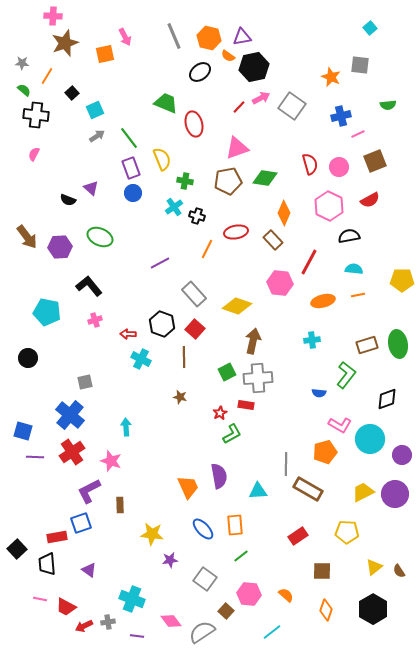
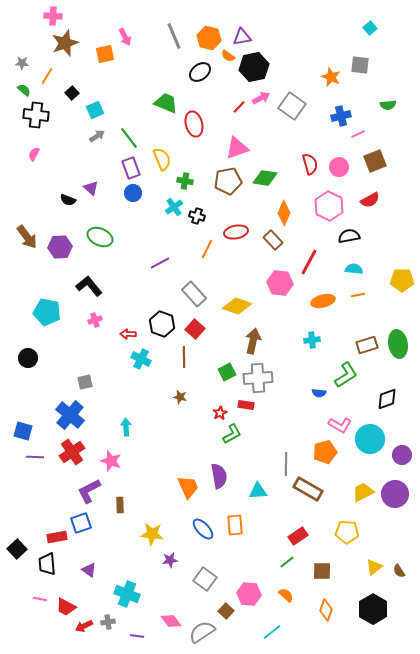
green L-shape at (346, 375): rotated 20 degrees clockwise
green line at (241, 556): moved 46 px right, 6 px down
cyan cross at (132, 599): moved 5 px left, 5 px up
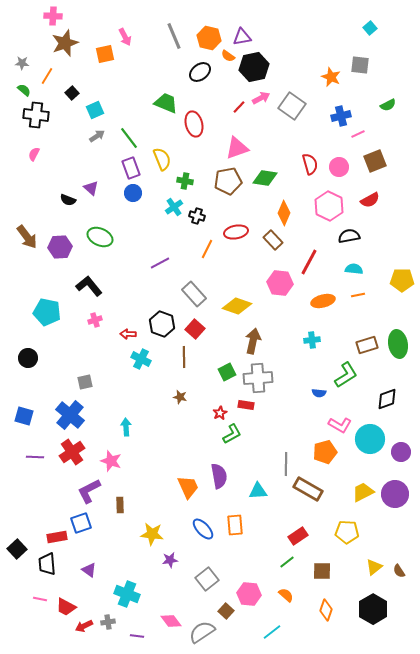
green semicircle at (388, 105): rotated 21 degrees counterclockwise
blue square at (23, 431): moved 1 px right, 15 px up
purple circle at (402, 455): moved 1 px left, 3 px up
gray square at (205, 579): moved 2 px right; rotated 15 degrees clockwise
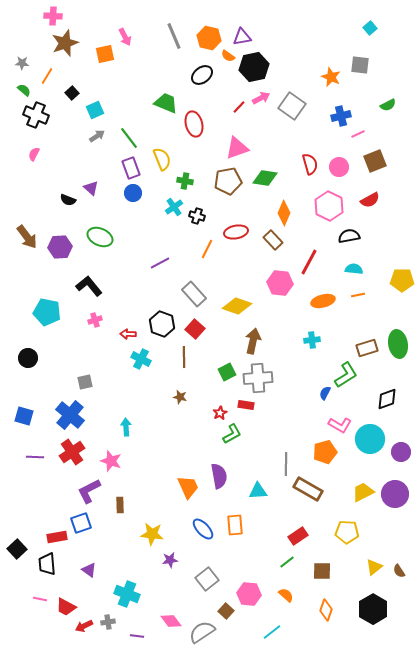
black ellipse at (200, 72): moved 2 px right, 3 px down
black cross at (36, 115): rotated 15 degrees clockwise
brown rectangle at (367, 345): moved 3 px down
blue semicircle at (319, 393): moved 6 px right; rotated 112 degrees clockwise
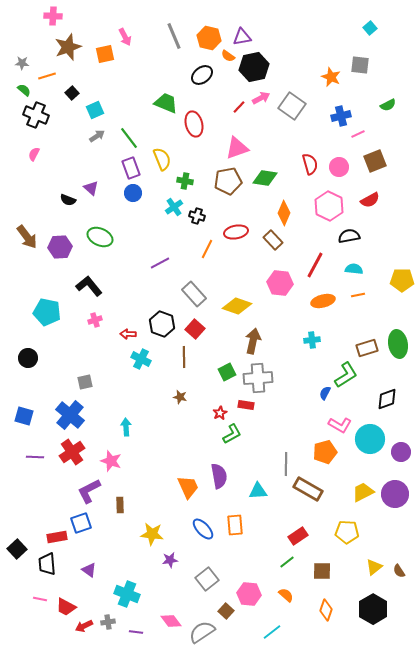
brown star at (65, 43): moved 3 px right, 4 px down
orange line at (47, 76): rotated 42 degrees clockwise
red line at (309, 262): moved 6 px right, 3 px down
purple line at (137, 636): moved 1 px left, 4 px up
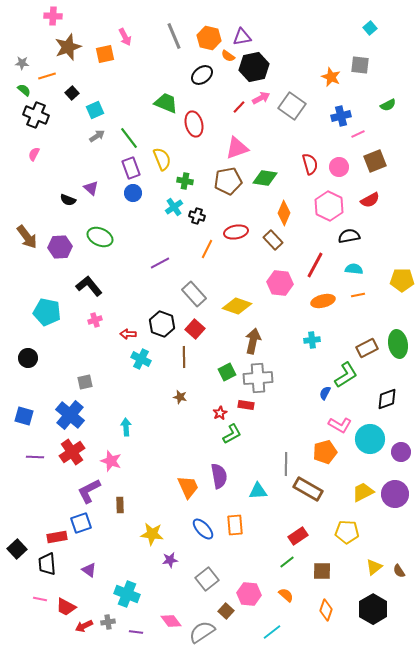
brown rectangle at (367, 348): rotated 10 degrees counterclockwise
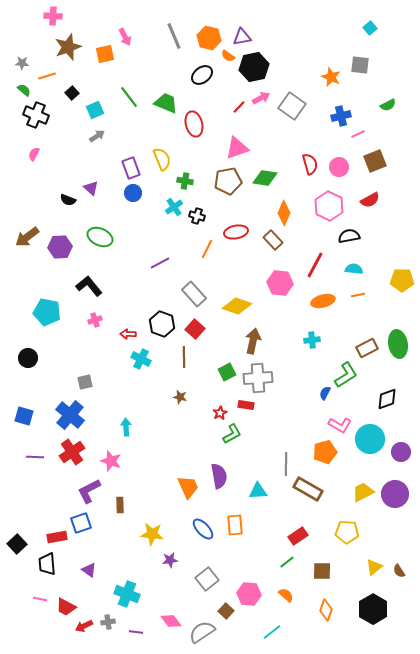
green line at (129, 138): moved 41 px up
brown arrow at (27, 237): rotated 90 degrees clockwise
black square at (17, 549): moved 5 px up
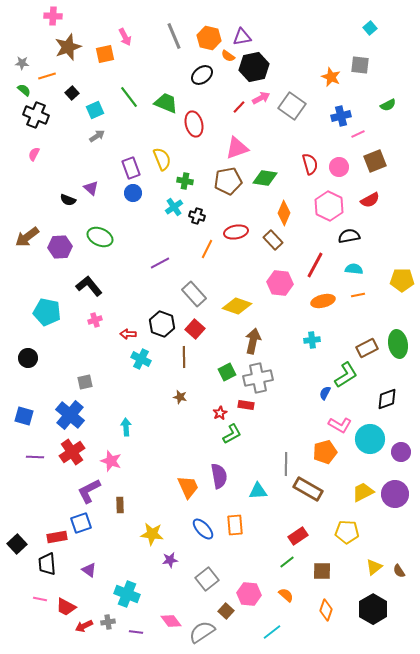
gray cross at (258, 378): rotated 8 degrees counterclockwise
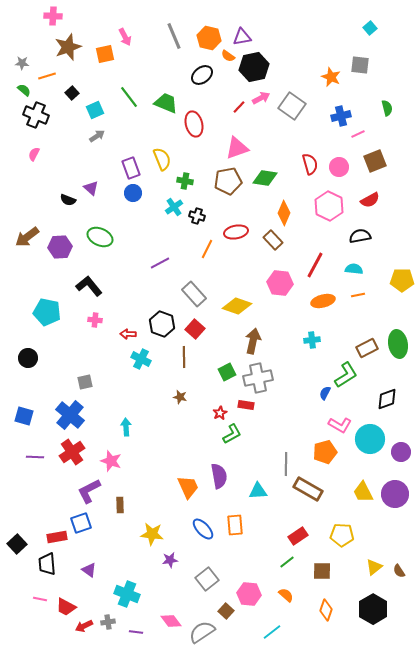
green semicircle at (388, 105): moved 1 px left, 3 px down; rotated 77 degrees counterclockwise
black semicircle at (349, 236): moved 11 px right
pink cross at (95, 320): rotated 24 degrees clockwise
yellow trapezoid at (363, 492): rotated 90 degrees counterclockwise
yellow pentagon at (347, 532): moved 5 px left, 3 px down
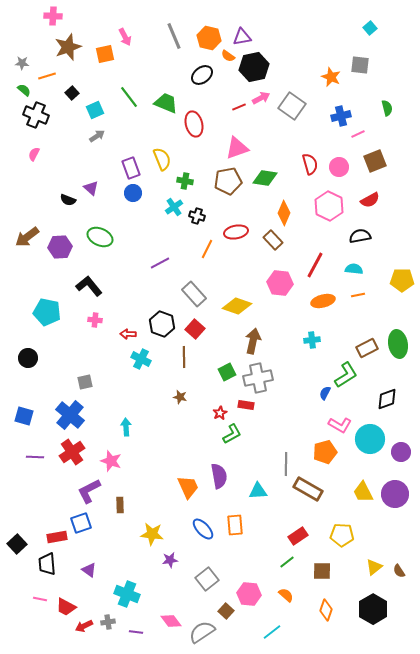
red line at (239, 107): rotated 24 degrees clockwise
